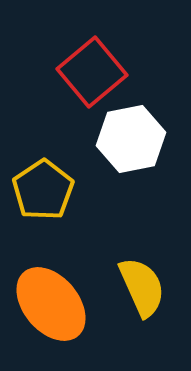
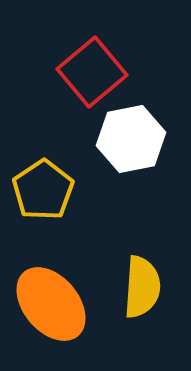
yellow semicircle: rotated 28 degrees clockwise
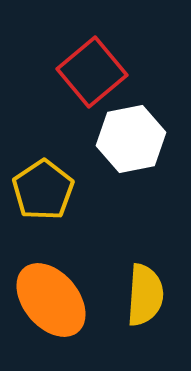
yellow semicircle: moved 3 px right, 8 px down
orange ellipse: moved 4 px up
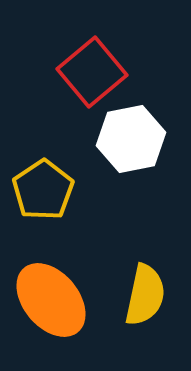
yellow semicircle: rotated 8 degrees clockwise
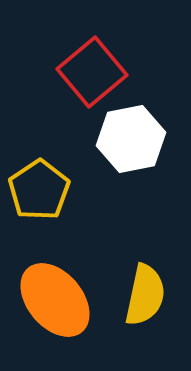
yellow pentagon: moved 4 px left
orange ellipse: moved 4 px right
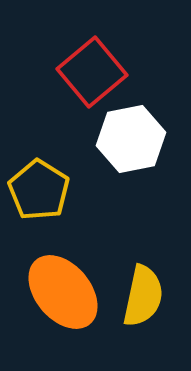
yellow pentagon: rotated 6 degrees counterclockwise
yellow semicircle: moved 2 px left, 1 px down
orange ellipse: moved 8 px right, 8 px up
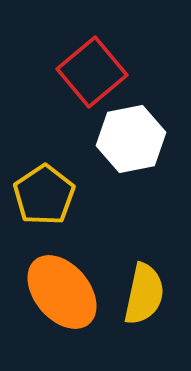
yellow pentagon: moved 5 px right, 5 px down; rotated 6 degrees clockwise
orange ellipse: moved 1 px left
yellow semicircle: moved 1 px right, 2 px up
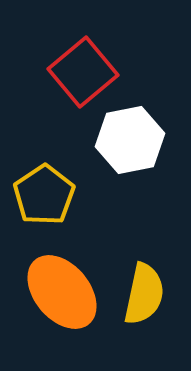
red square: moved 9 px left
white hexagon: moved 1 px left, 1 px down
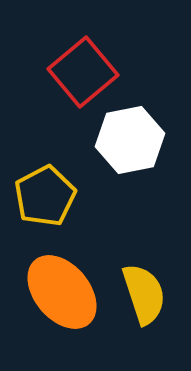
yellow pentagon: moved 1 px right, 1 px down; rotated 6 degrees clockwise
yellow semicircle: rotated 30 degrees counterclockwise
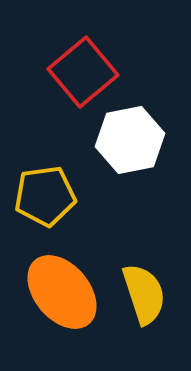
yellow pentagon: rotated 20 degrees clockwise
